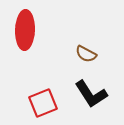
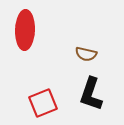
brown semicircle: rotated 15 degrees counterclockwise
black L-shape: rotated 52 degrees clockwise
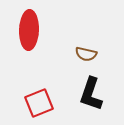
red ellipse: moved 4 px right
red square: moved 4 px left
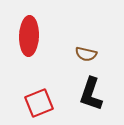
red ellipse: moved 6 px down
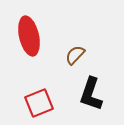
red ellipse: rotated 15 degrees counterclockwise
brown semicircle: moved 11 px left, 1 px down; rotated 120 degrees clockwise
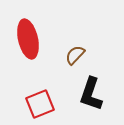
red ellipse: moved 1 px left, 3 px down
red square: moved 1 px right, 1 px down
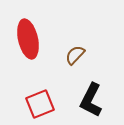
black L-shape: moved 6 px down; rotated 8 degrees clockwise
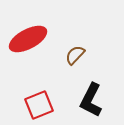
red ellipse: rotated 75 degrees clockwise
red square: moved 1 px left, 1 px down
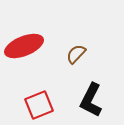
red ellipse: moved 4 px left, 7 px down; rotated 6 degrees clockwise
brown semicircle: moved 1 px right, 1 px up
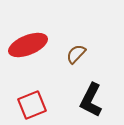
red ellipse: moved 4 px right, 1 px up
red square: moved 7 px left
